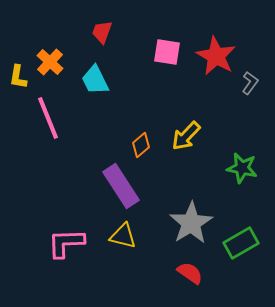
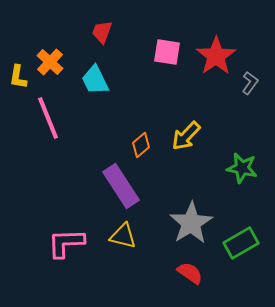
red star: rotated 9 degrees clockwise
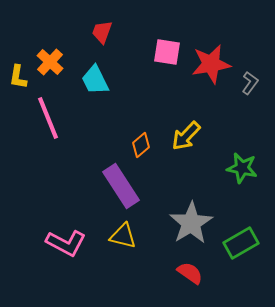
red star: moved 5 px left, 8 px down; rotated 24 degrees clockwise
pink L-shape: rotated 150 degrees counterclockwise
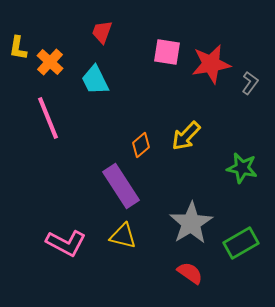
yellow L-shape: moved 29 px up
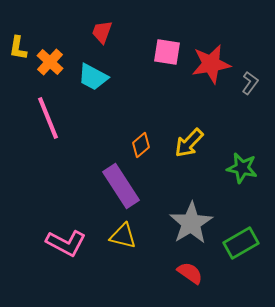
cyan trapezoid: moved 2 px left, 3 px up; rotated 36 degrees counterclockwise
yellow arrow: moved 3 px right, 7 px down
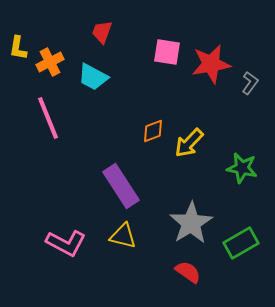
orange cross: rotated 20 degrees clockwise
orange diamond: moved 12 px right, 14 px up; rotated 20 degrees clockwise
red semicircle: moved 2 px left, 1 px up
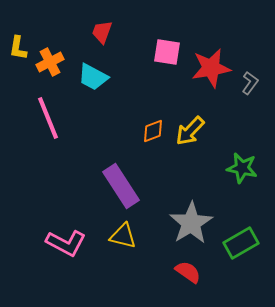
red star: moved 4 px down
yellow arrow: moved 1 px right, 12 px up
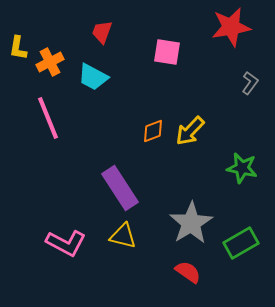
red star: moved 20 px right, 41 px up
purple rectangle: moved 1 px left, 2 px down
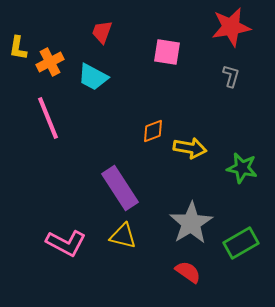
gray L-shape: moved 19 px left, 7 px up; rotated 20 degrees counterclockwise
yellow arrow: moved 17 px down; rotated 124 degrees counterclockwise
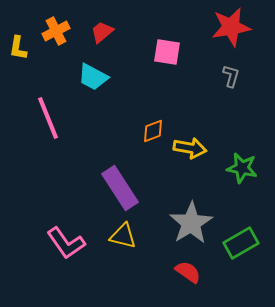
red trapezoid: rotated 30 degrees clockwise
orange cross: moved 6 px right, 31 px up
pink L-shape: rotated 27 degrees clockwise
